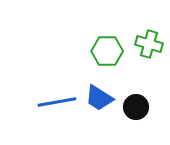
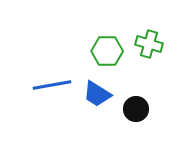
blue trapezoid: moved 2 px left, 4 px up
blue line: moved 5 px left, 17 px up
black circle: moved 2 px down
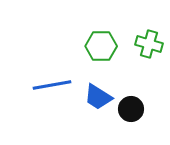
green hexagon: moved 6 px left, 5 px up
blue trapezoid: moved 1 px right, 3 px down
black circle: moved 5 px left
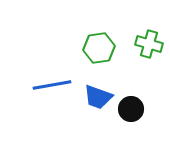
green hexagon: moved 2 px left, 2 px down; rotated 8 degrees counterclockwise
blue trapezoid: rotated 12 degrees counterclockwise
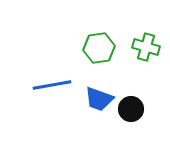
green cross: moved 3 px left, 3 px down
blue trapezoid: moved 1 px right, 2 px down
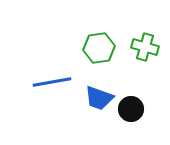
green cross: moved 1 px left
blue line: moved 3 px up
blue trapezoid: moved 1 px up
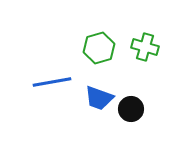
green hexagon: rotated 8 degrees counterclockwise
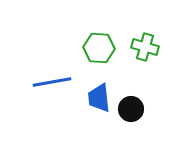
green hexagon: rotated 20 degrees clockwise
blue trapezoid: rotated 64 degrees clockwise
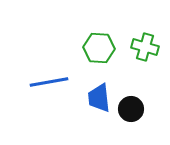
blue line: moved 3 px left
